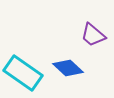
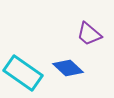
purple trapezoid: moved 4 px left, 1 px up
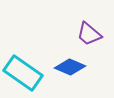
blue diamond: moved 2 px right, 1 px up; rotated 20 degrees counterclockwise
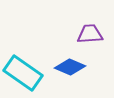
purple trapezoid: moved 1 px right; rotated 136 degrees clockwise
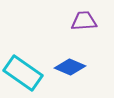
purple trapezoid: moved 6 px left, 13 px up
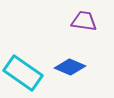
purple trapezoid: rotated 12 degrees clockwise
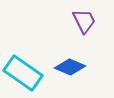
purple trapezoid: rotated 56 degrees clockwise
